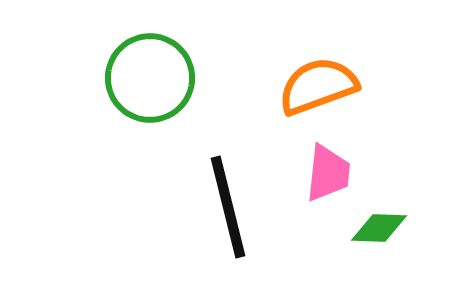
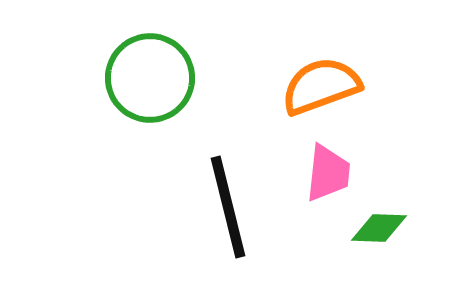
orange semicircle: moved 3 px right
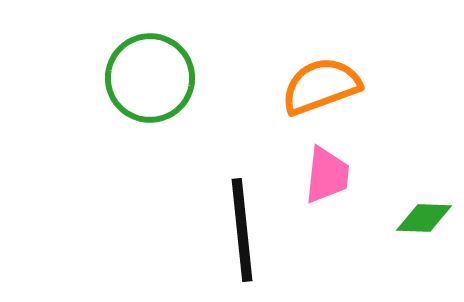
pink trapezoid: moved 1 px left, 2 px down
black line: moved 14 px right, 23 px down; rotated 8 degrees clockwise
green diamond: moved 45 px right, 10 px up
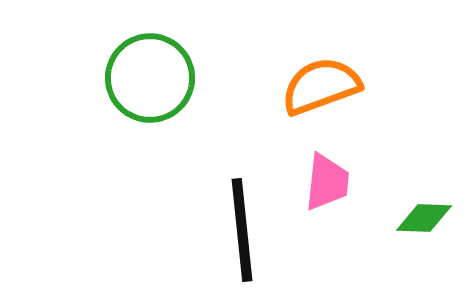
pink trapezoid: moved 7 px down
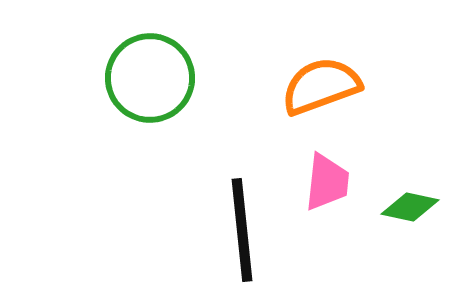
green diamond: moved 14 px left, 11 px up; rotated 10 degrees clockwise
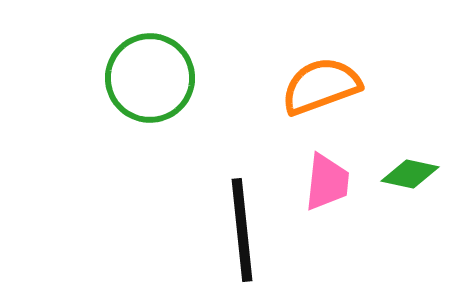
green diamond: moved 33 px up
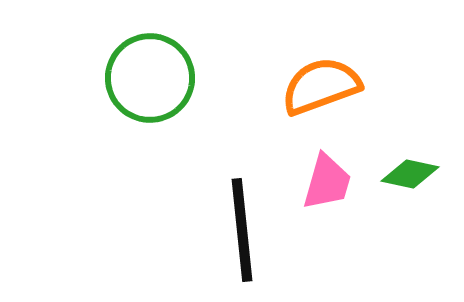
pink trapezoid: rotated 10 degrees clockwise
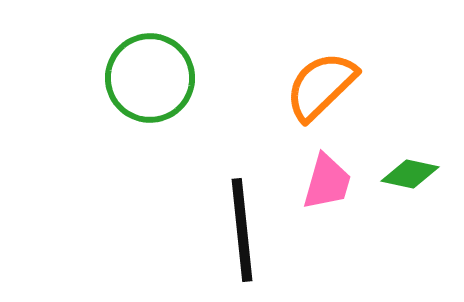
orange semicircle: rotated 24 degrees counterclockwise
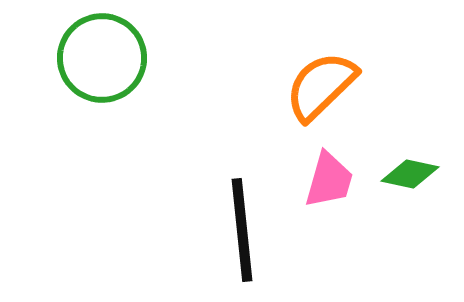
green circle: moved 48 px left, 20 px up
pink trapezoid: moved 2 px right, 2 px up
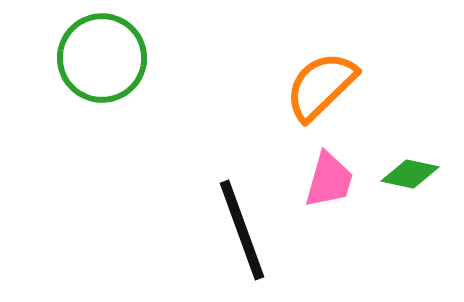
black line: rotated 14 degrees counterclockwise
